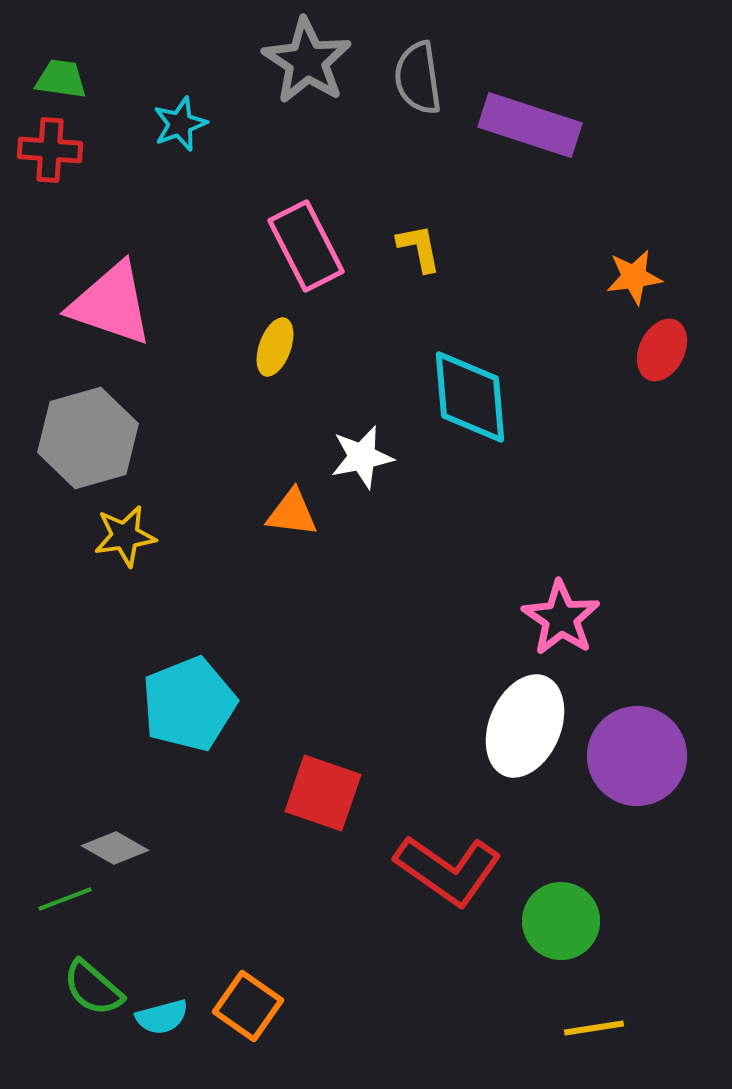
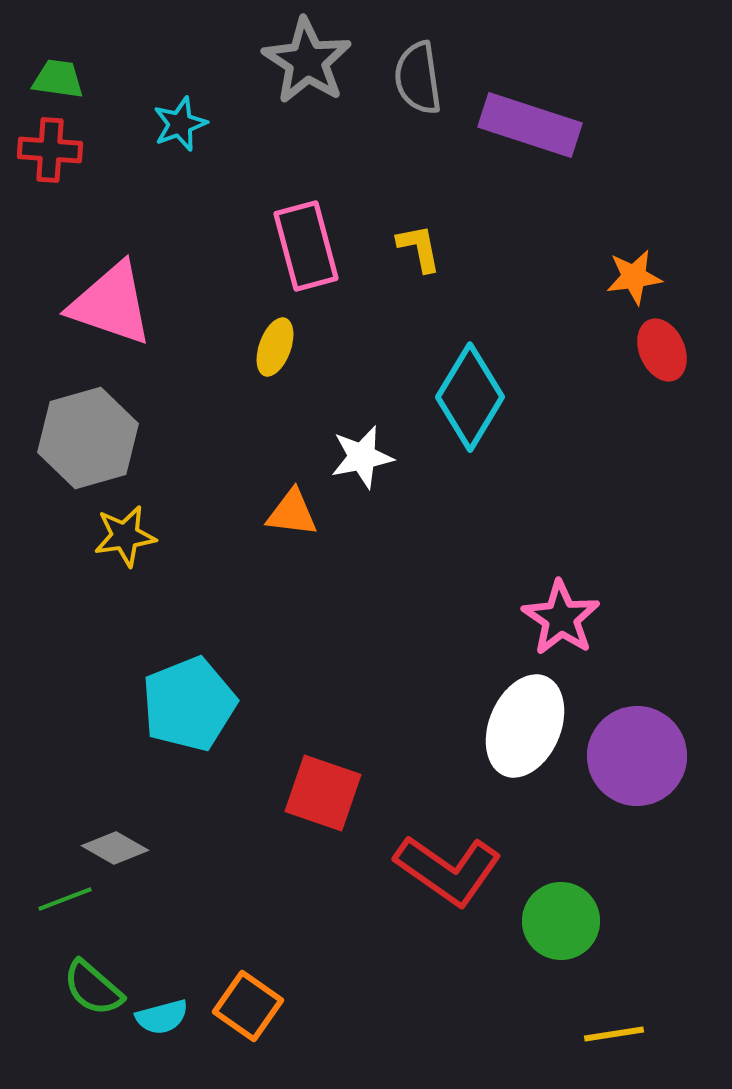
green trapezoid: moved 3 px left
pink rectangle: rotated 12 degrees clockwise
red ellipse: rotated 50 degrees counterclockwise
cyan diamond: rotated 36 degrees clockwise
yellow line: moved 20 px right, 6 px down
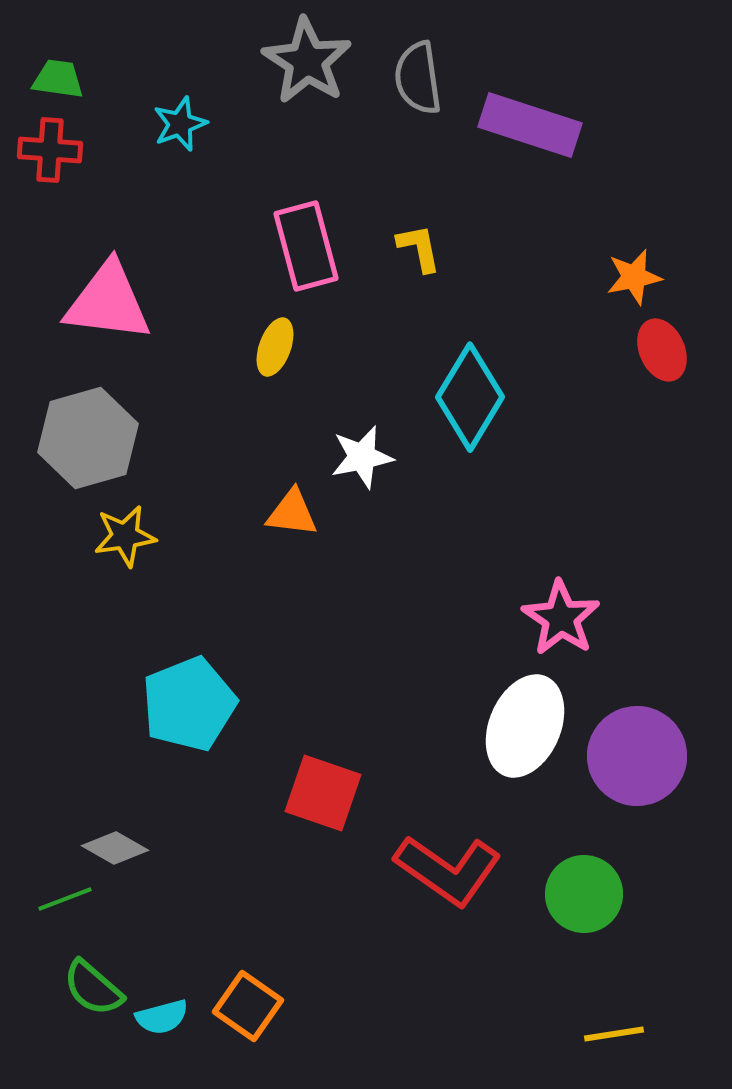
orange star: rotated 4 degrees counterclockwise
pink triangle: moved 3 px left, 2 px up; rotated 12 degrees counterclockwise
green circle: moved 23 px right, 27 px up
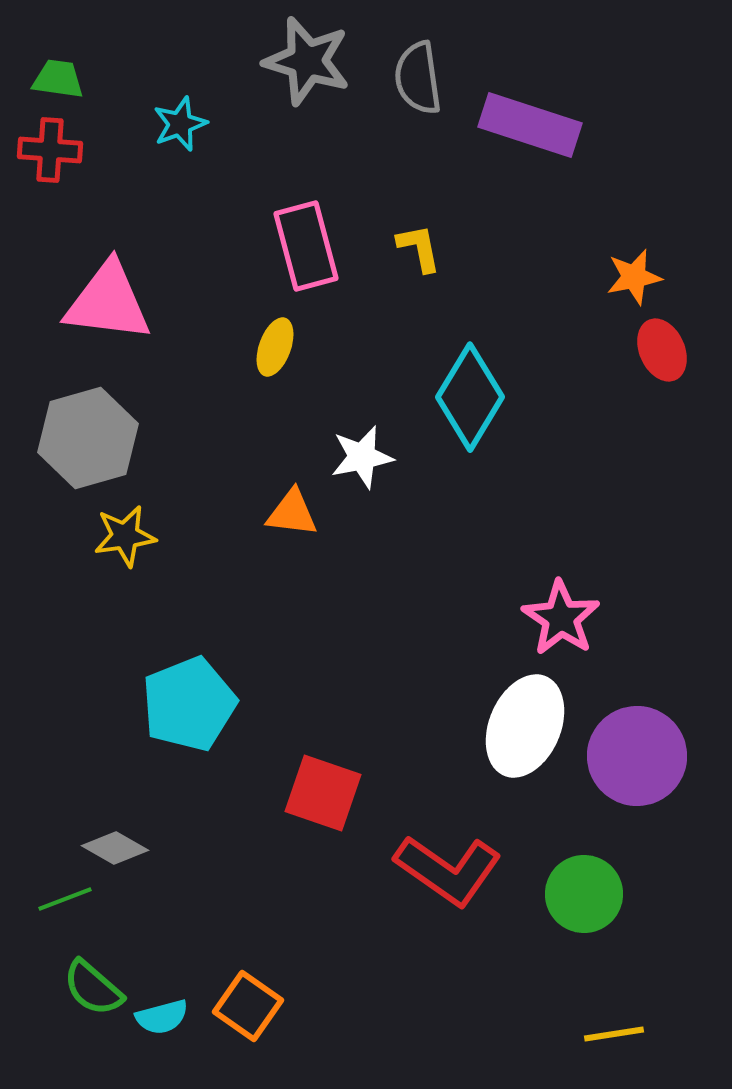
gray star: rotated 16 degrees counterclockwise
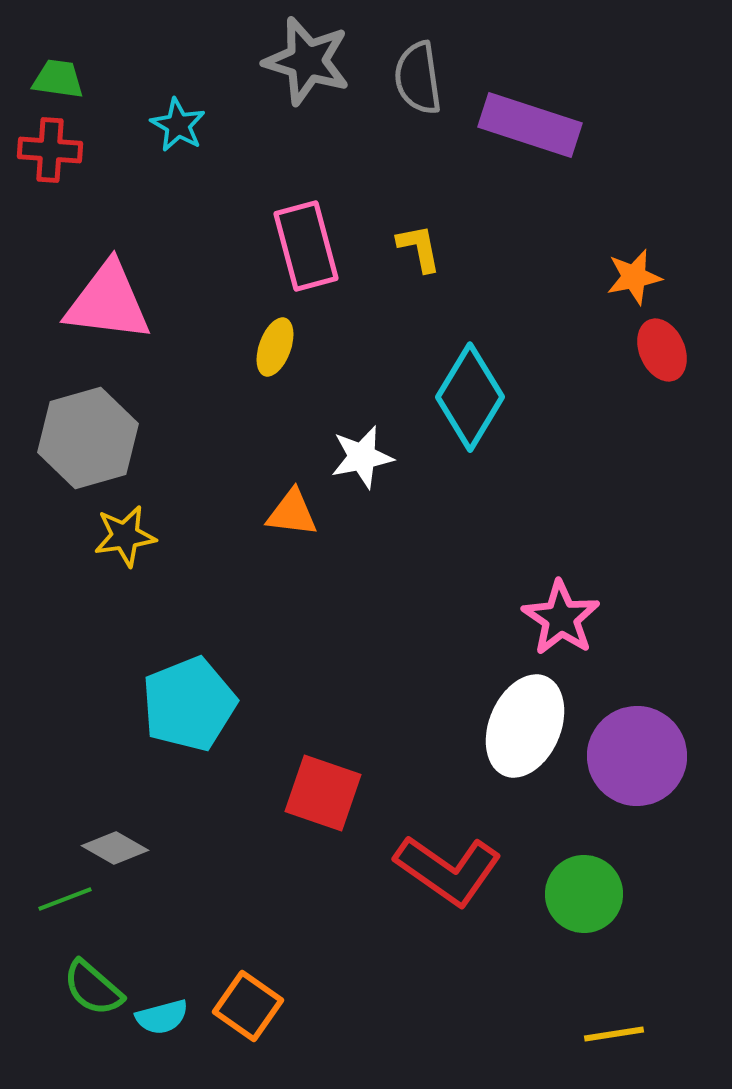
cyan star: moved 2 px left, 1 px down; rotated 22 degrees counterclockwise
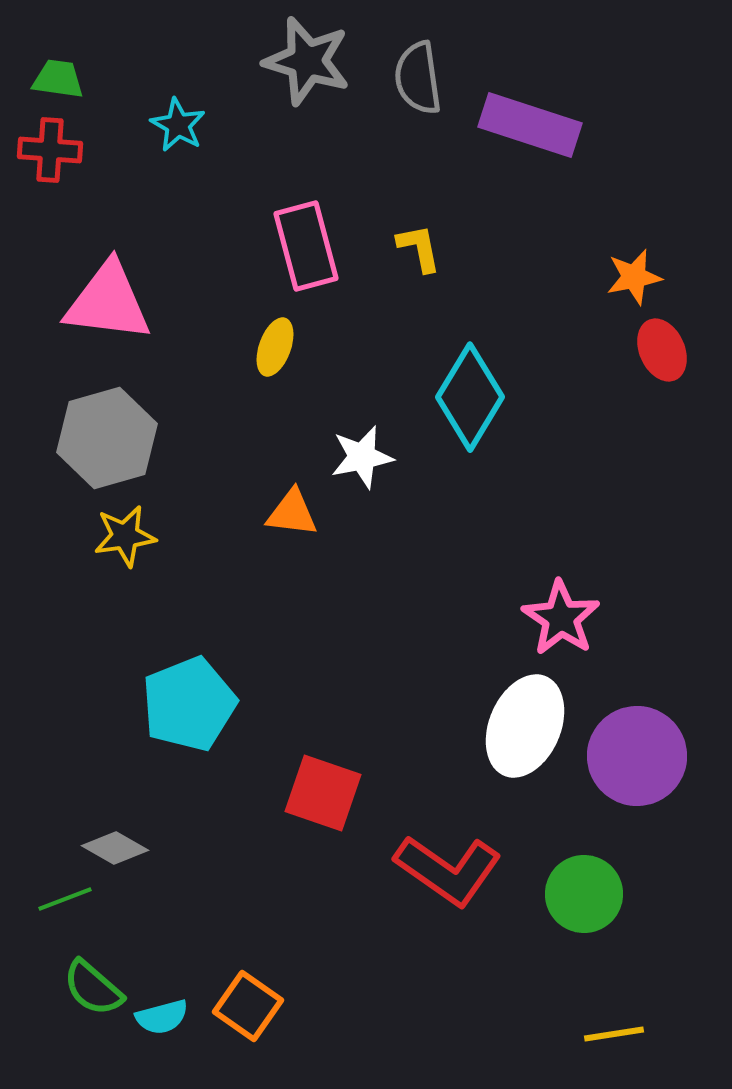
gray hexagon: moved 19 px right
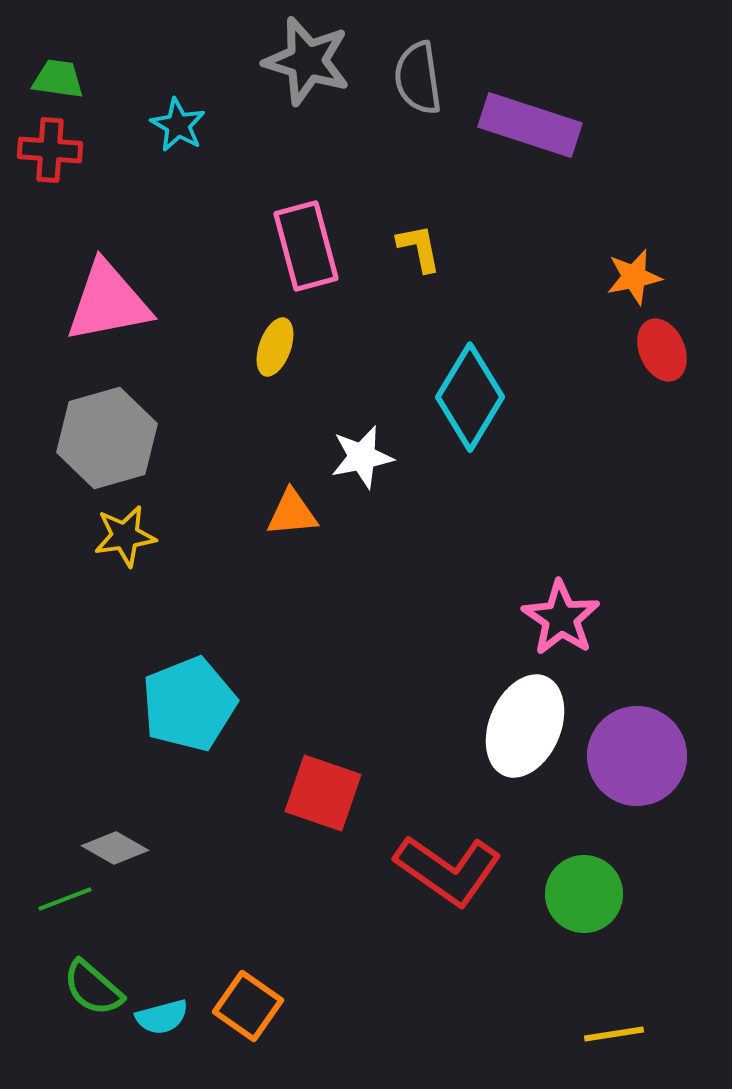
pink triangle: rotated 18 degrees counterclockwise
orange triangle: rotated 12 degrees counterclockwise
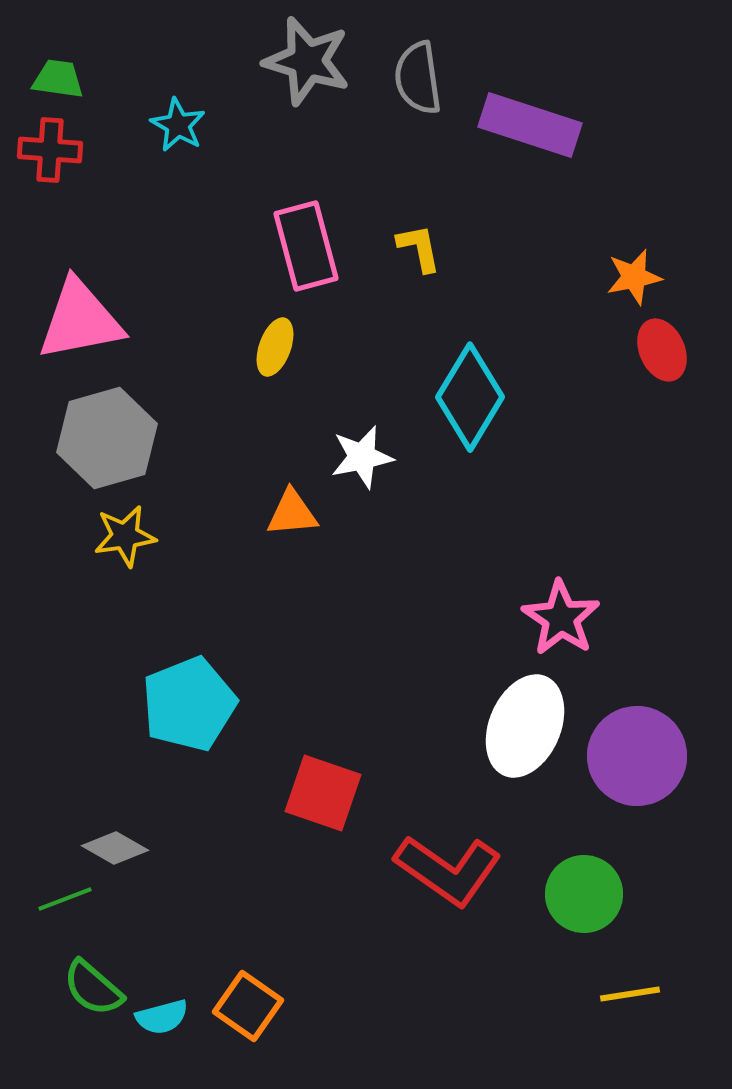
pink triangle: moved 28 px left, 18 px down
yellow line: moved 16 px right, 40 px up
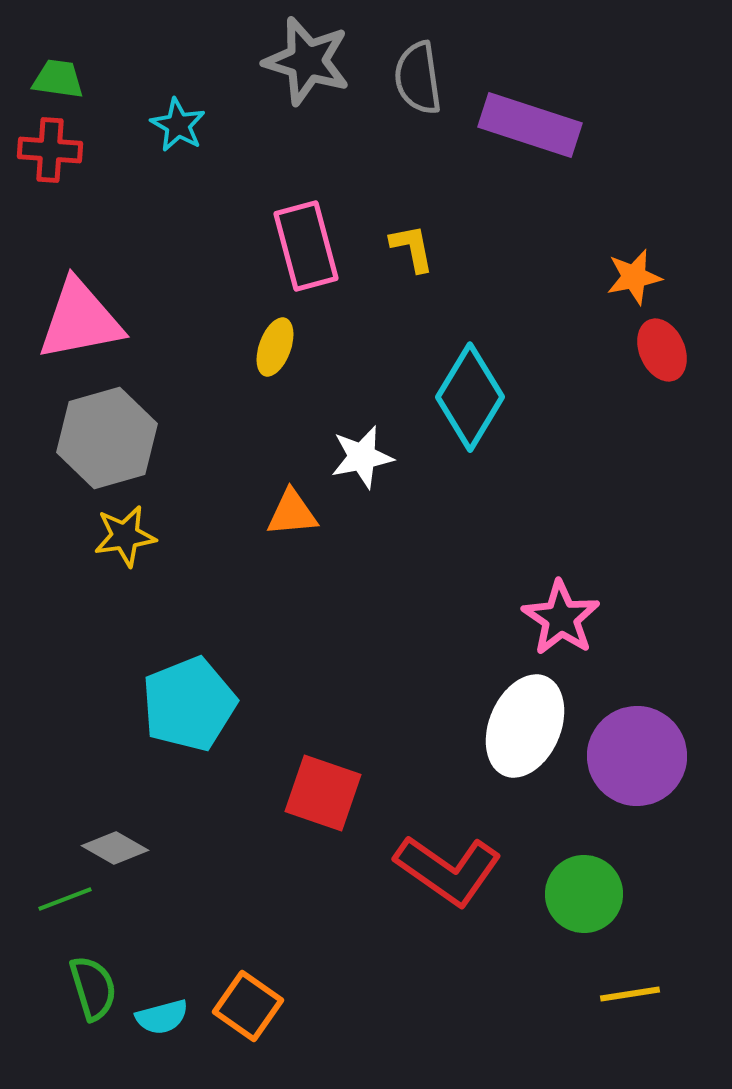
yellow L-shape: moved 7 px left
green semicircle: rotated 148 degrees counterclockwise
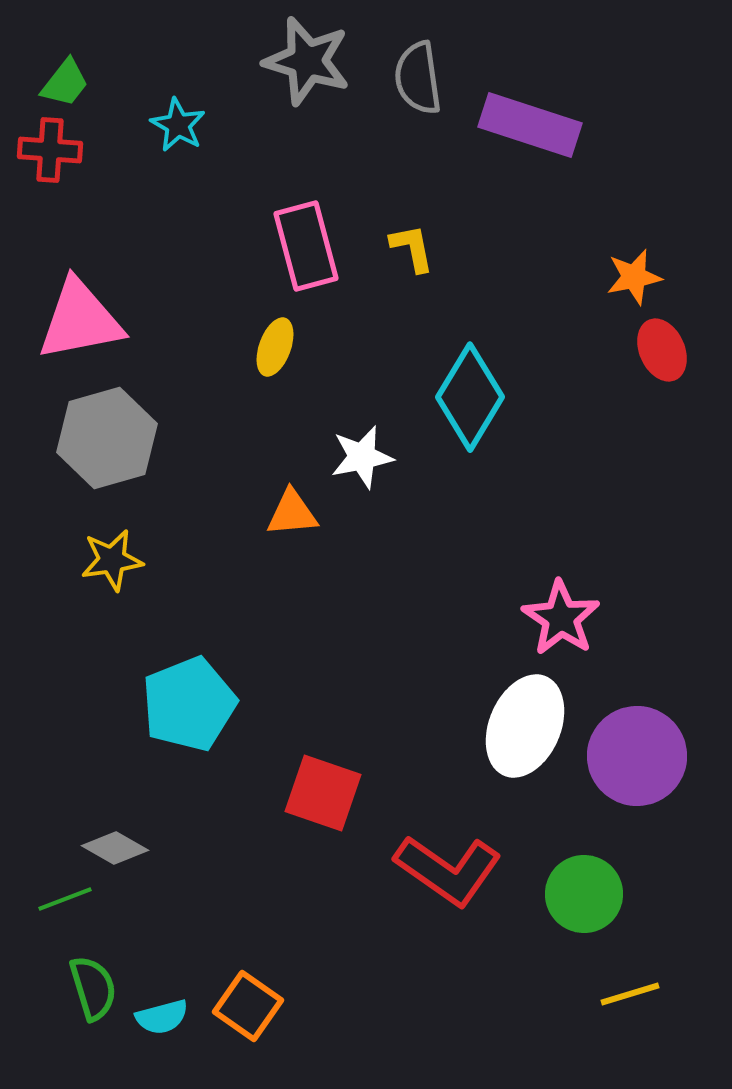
green trapezoid: moved 7 px right, 4 px down; rotated 120 degrees clockwise
yellow star: moved 13 px left, 24 px down
yellow line: rotated 8 degrees counterclockwise
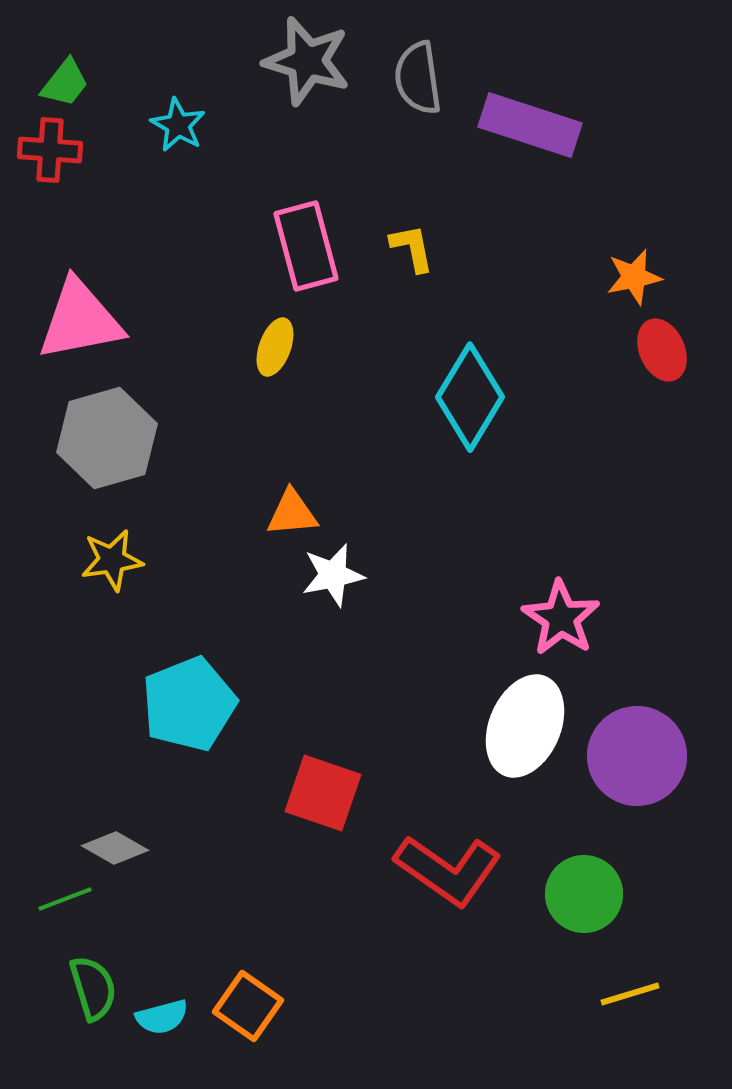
white star: moved 29 px left, 118 px down
